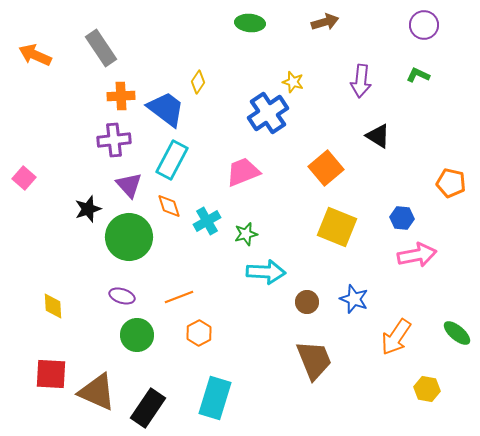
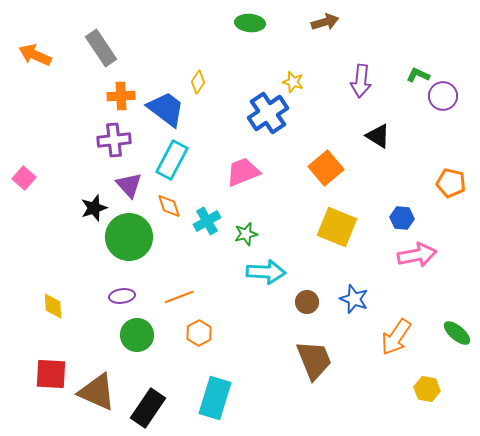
purple circle at (424, 25): moved 19 px right, 71 px down
black star at (88, 209): moved 6 px right, 1 px up
purple ellipse at (122, 296): rotated 25 degrees counterclockwise
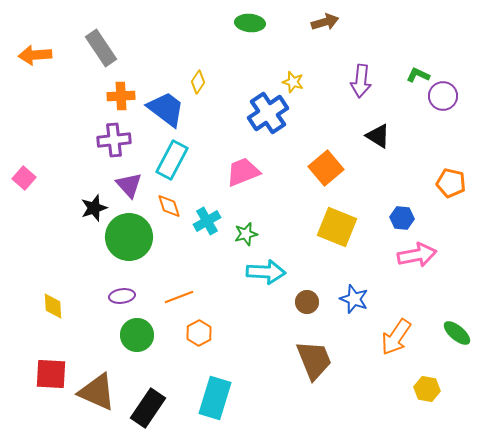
orange arrow at (35, 55): rotated 28 degrees counterclockwise
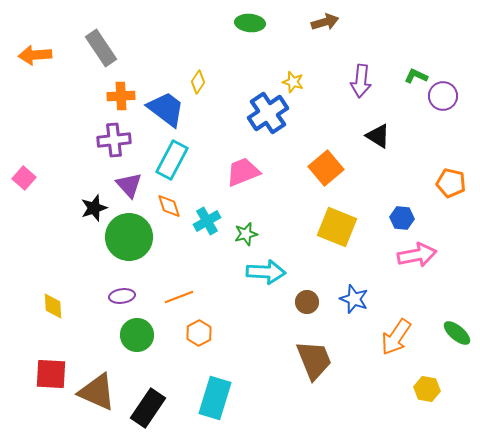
green L-shape at (418, 75): moved 2 px left, 1 px down
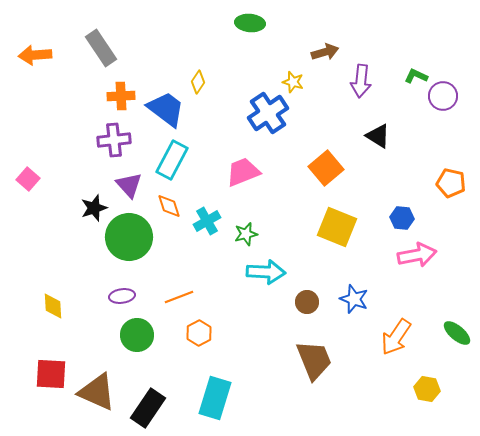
brown arrow at (325, 22): moved 30 px down
pink square at (24, 178): moved 4 px right, 1 px down
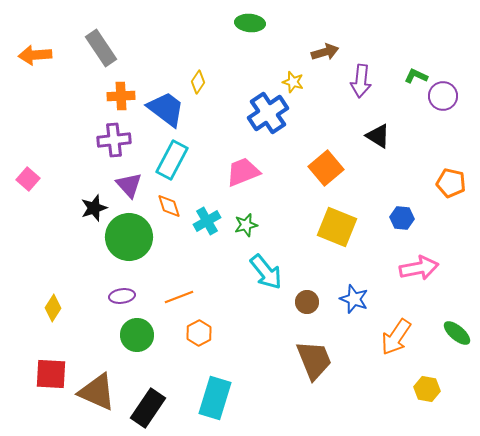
green star at (246, 234): moved 9 px up
pink arrow at (417, 255): moved 2 px right, 13 px down
cyan arrow at (266, 272): rotated 48 degrees clockwise
yellow diamond at (53, 306): moved 2 px down; rotated 36 degrees clockwise
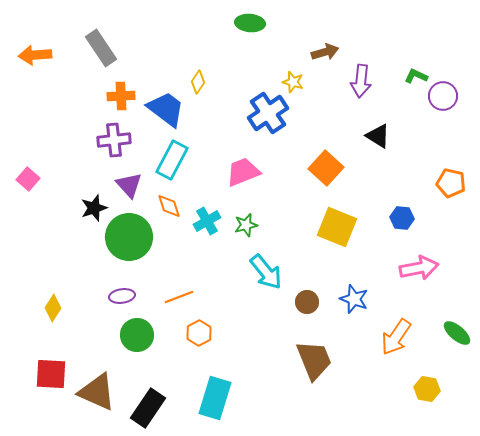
orange square at (326, 168): rotated 8 degrees counterclockwise
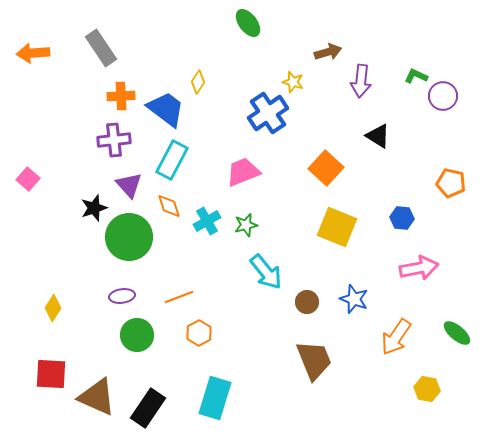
green ellipse at (250, 23): moved 2 px left; rotated 48 degrees clockwise
brown arrow at (325, 52): moved 3 px right
orange arrow at (35, 55): moved 2 px left, 2 px up
brown triangle at (97, 392): moved 5 px down
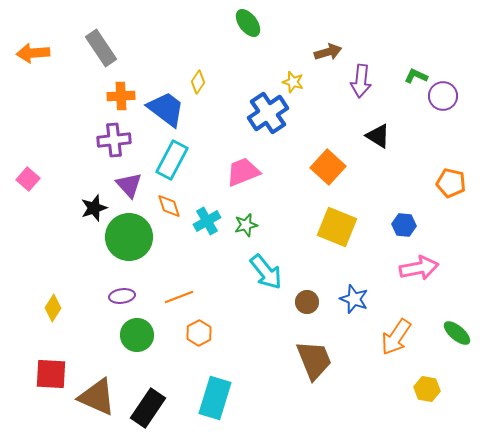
orange square at (326, 168): moved 2 px right, 1 px up
blue hexagon at (402, 218): moved 2 px right, 7 px down
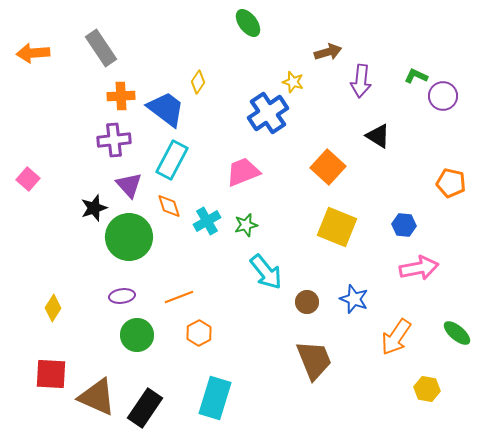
black rectangle at (148, 408): moved 3 px left
